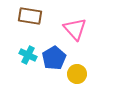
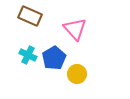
brown rectangle: rotated 15 degrees clockwise
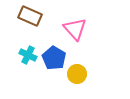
blue pentagon: rotated 10 degrees counterclockwise
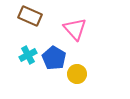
cyan cross: rotated 36 degrees clockwise
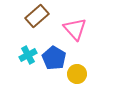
brown rectangle: moved 7 px right; rotated 65 degrees counterclockwise
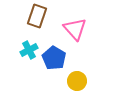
brown rectangle: rotated 30 degrees counterclockwise
cyan cross: moved 1 px right, 5 px up
yellow circle: moved 7 px down
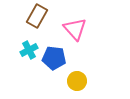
brown rectangle: rotated 10 degrees clockwise
blue pentagon: rotated 25 degrees counterclockwise
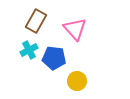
brown rectangle: moved 1 px left, 5 px down
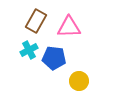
pink triangle: moved 6 px left, 2 px up; rotated 50 degrees counterclockwise
yellow circle: moved 2 px right
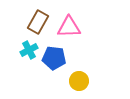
brown rectangle: moved 2 px right, 1 px down
